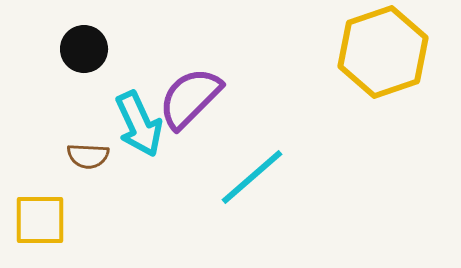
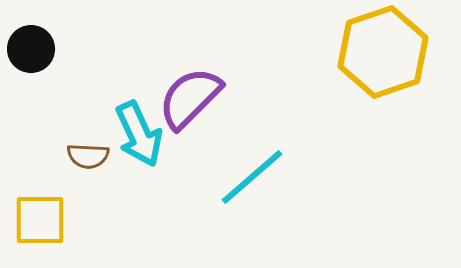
black circle: moved 53 px left
cyan arrow: moved 10 px down
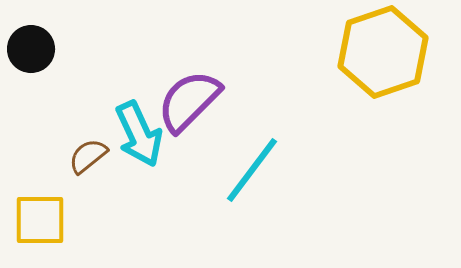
purple semicircle: moved 1 px left, 3 px down
brown semicircle: rotated 138 degrees clockwise
cyan line: moved 7 px up; rotated 12 degrees counterclockwise
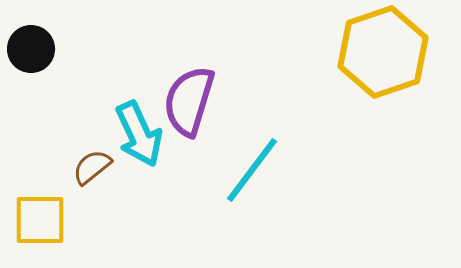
purple semicircle: rotated 28 degrees counterclockwise
brown semicircle: moved 4 px right, 11 px down
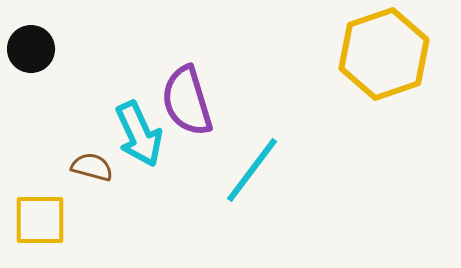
yellow hexagon: moved 1 px right, 2 px down
purple semicircle: moved 2 px left; rotated 34 degrees counterclockwise
brown semicircle: rotated 54 degrees clockwise
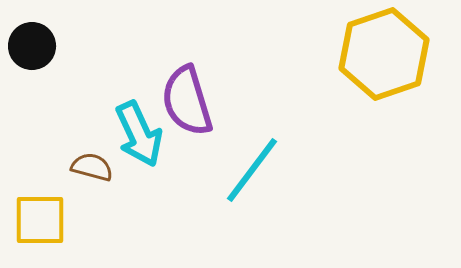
black circle: moved 1 px right, 3 px up
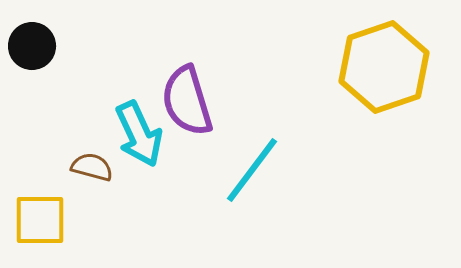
yellow hexagon: moved 13 px down
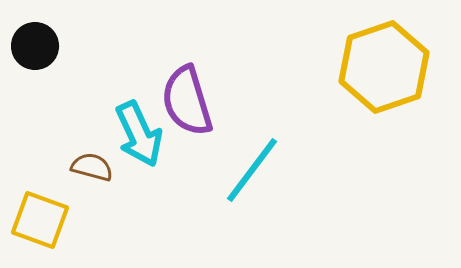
black circle: moved 3 px right
yellow square: rotated 20 degrees clockwise
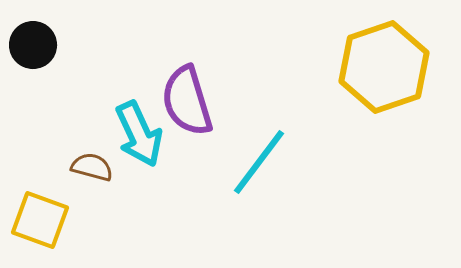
black circle: moved 2 px left, 1 px up
cyan line: moved 7 px right, 8 px up
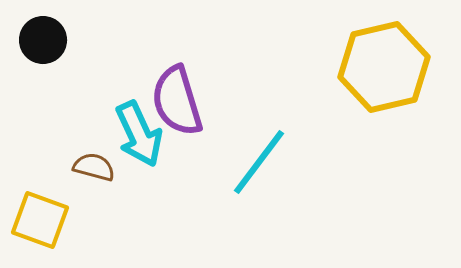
black circle: moved 10 px right, 5 px up
yellow hexagon: rotated 6 degrees clockwise
purple semicircle: moved 10 px left
brown semicircle: moved 2 px right
